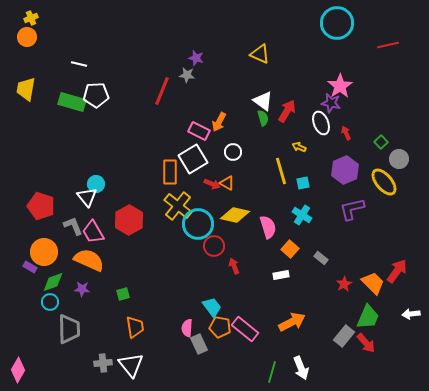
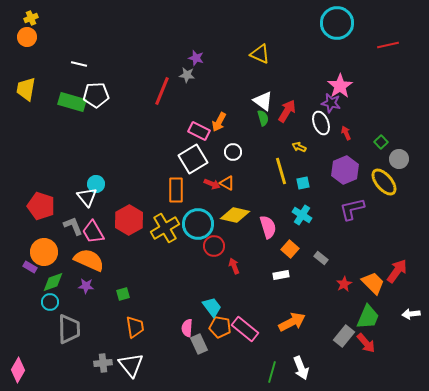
orange rectangle at (170, 172): moved 6 px right, 18 px down
yellow cross at (178, 206): moved 13 px left, 22 px down; rotated 20 degrees clockwise
purple star at (82, 289): moved 4 px right, 3 px up
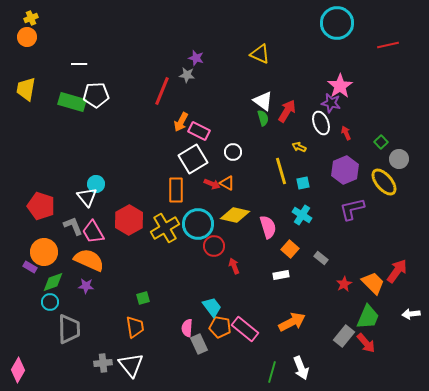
white line at (79, 64): rotated 14 degrees counterclockwise
orange arrow at (219, 122): moved 38 px left
green square at (123, 294): moved 20 px right, 4 px down
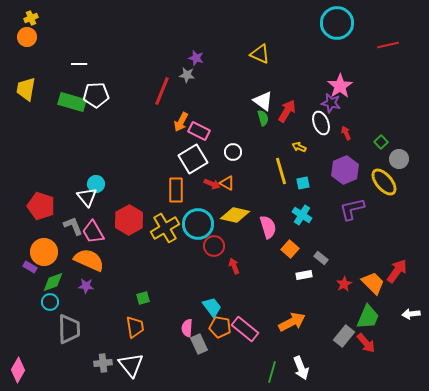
white rectangle at (281, 275): moved 23 px right
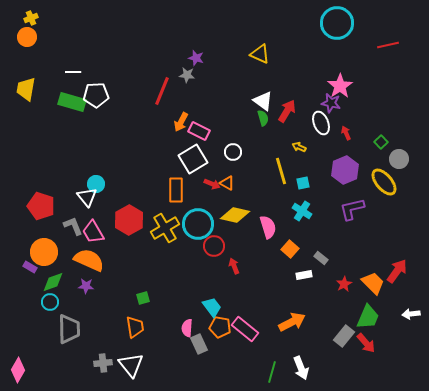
white line at (79, 64): moved 6 px left, 8 px down
cyan cross at (302, 215): moved 4 px up
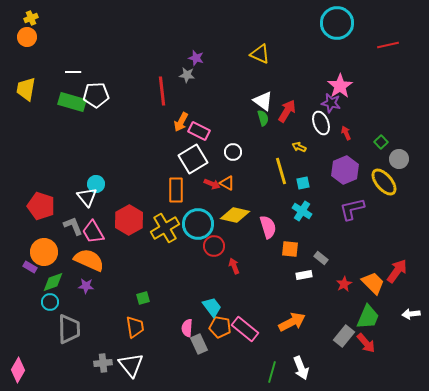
red line at (162, 91): rotated 28 degrees counterclockwise
orange square at (290, 249): rotated 36 degrees counterclockwise
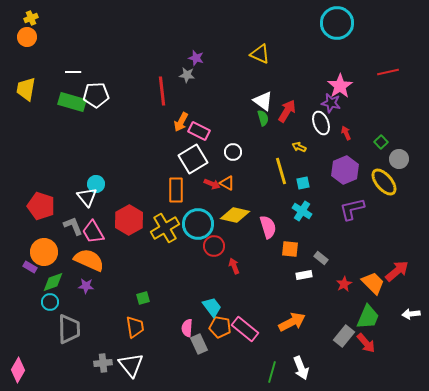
red line at (388, 45): moved 27 px down
red arrow at (397, 271): rotated 15 degrees clockwise
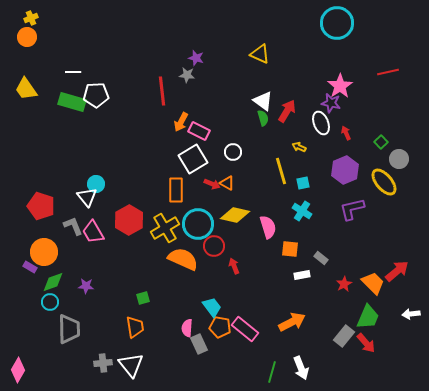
yellow trapezoid at (26, 89): rotated 45 degrees counterclockwise
orange semicircle at (89, 260): moved 94 px right, 1 px up
white rectangle at (304, 275): moved 2 px left
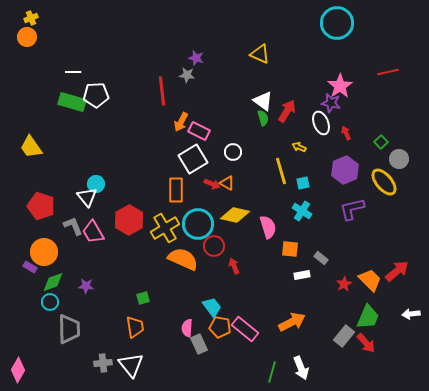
yellow trapezoid at (26, 89): moved 5 px right, 58 px down
orange trapezoid at (373, 283): moved 3 px left, 3 px up
